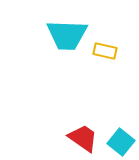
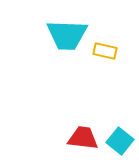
red trapezoid: rotated 28 degrees counterclockwise
cyan square: moved 1 px left, 1 px up
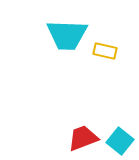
red trapezoid: rotated 28 degrees counterclockwise
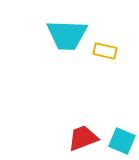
cyan square: moved 2 px right; rotated 16 degrees counterclockwise
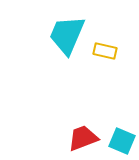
cyan trapezoid: rotated 111 degrees clockwise
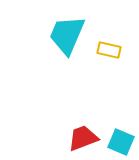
yellow rectangle: moved 4 px right, 1 px up
cyan square: moved 1 px left, 1 px down
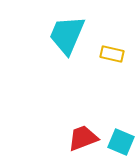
yellow rectangle: moved 3 px right, 4 px down
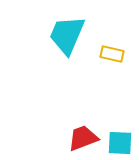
cyan square: moved 1 px left, 1 px down; rotated 20 degrees counterclockwise
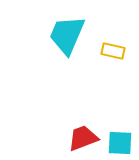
yellow rectangle: moved 1 px right, 3 px up
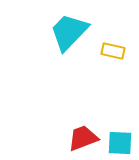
cyan trapezoid: moved 2 px right, 3 px up; rotated 21 degrees clockwise
